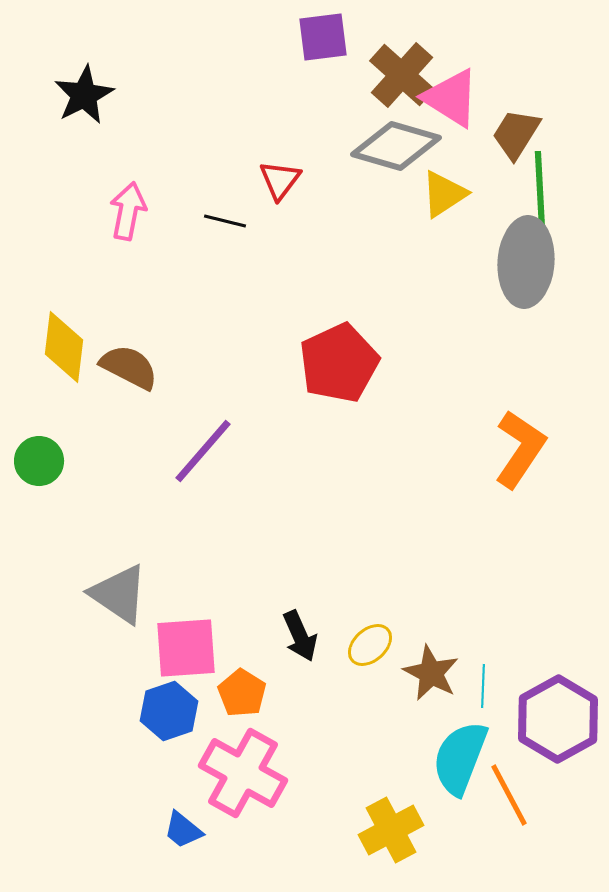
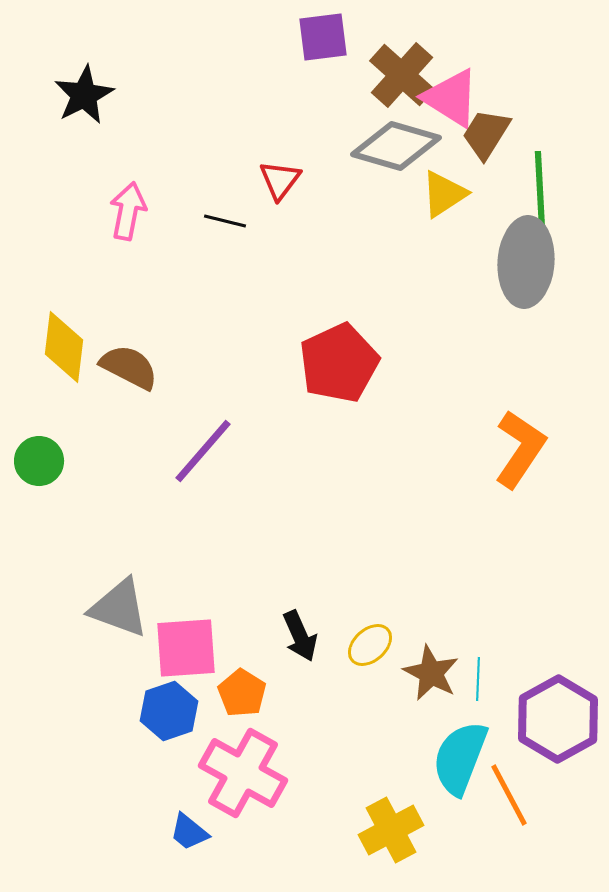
brown trapezoid: moved 30 px left
gray triangle: moved 14 px down; rotated 14 degrees counterclockwise
cyan line: moved 5 px left, 7 px up
blue trapezoid: moved 6 px right, 2 px down
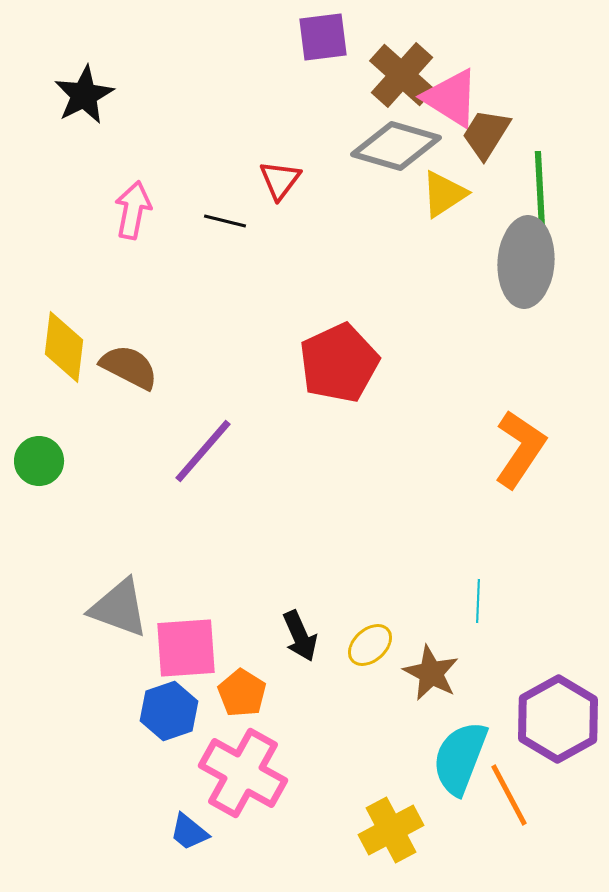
pink arrow: moved 5 px right, 1 px up
cyan line: moved 78 px up
